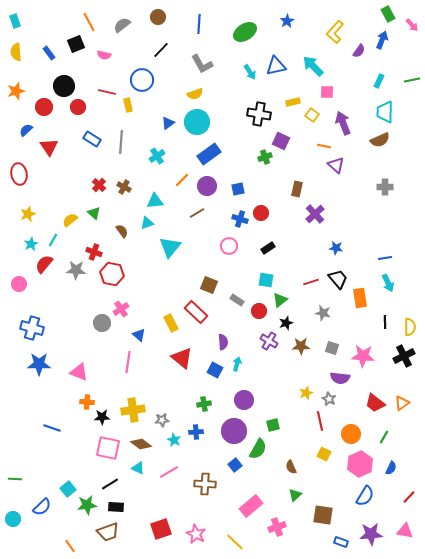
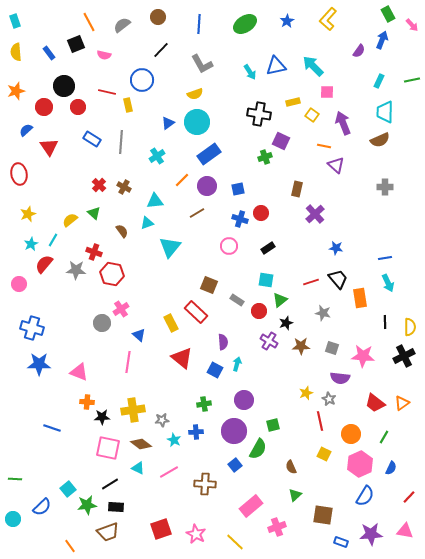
green ellipse at (245, 32): moved 8 px up
yellow L-shape at (335, 32): moved 7 px left, 13 px up
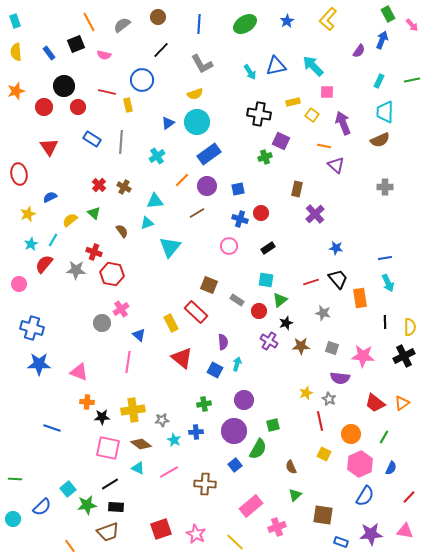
blue semicircle at (26, 130): moved 24 px right, 67 px down; rotated 16 degrees clockwise
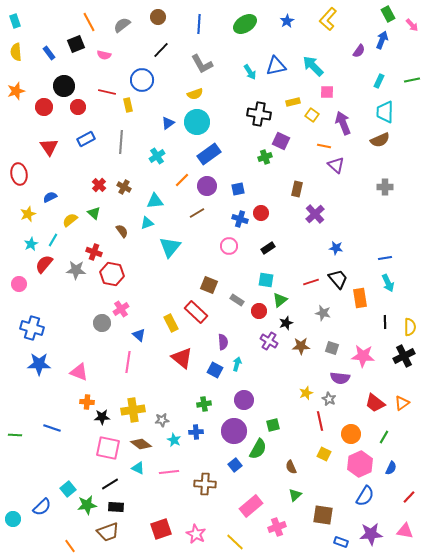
blue rectangle at (92, 139): moved 6 px left; rotated 60 degrees counterclockwise
pink line at (169, 472): rotated 24 degrees clockwise
green line at (15, 479): moved 44 px up
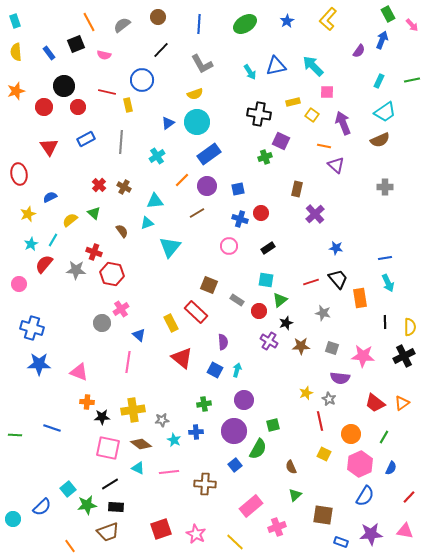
cyan trapezoid at (385, 112): rotated 125 degrees counterclockwise
cyan arrow at (237, 364): moved 6 px down
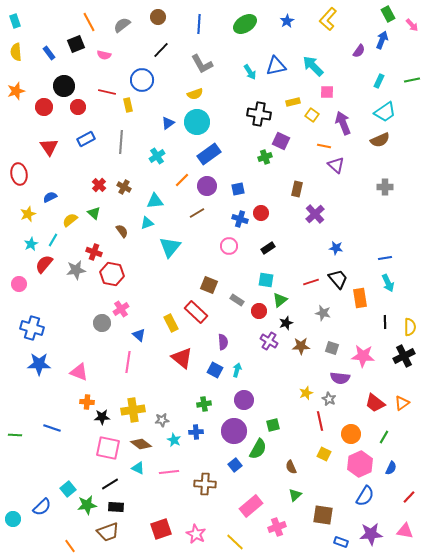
gray star at (76, 270): rotated 12 degrees counterclockwise
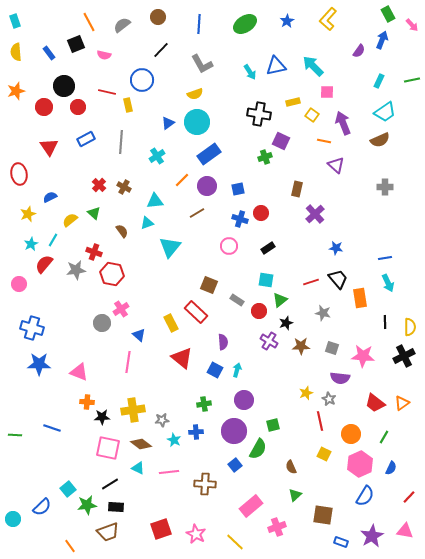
orange line at (324, 146): moved 5 px up
purple star at (371, 534): moved 1 px right, 2 px down; rotated 25 degrees counterclockwise
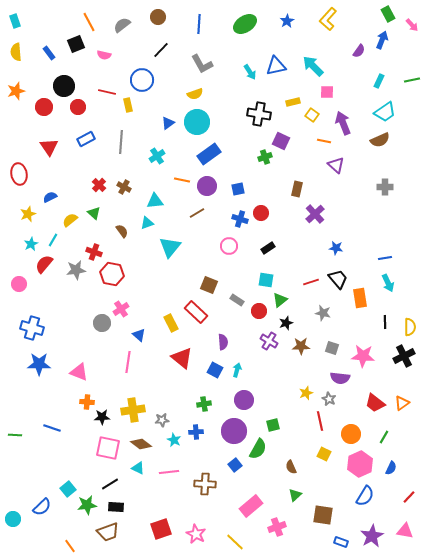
orange line at (182, 180): rotated 56 degrees clockwise
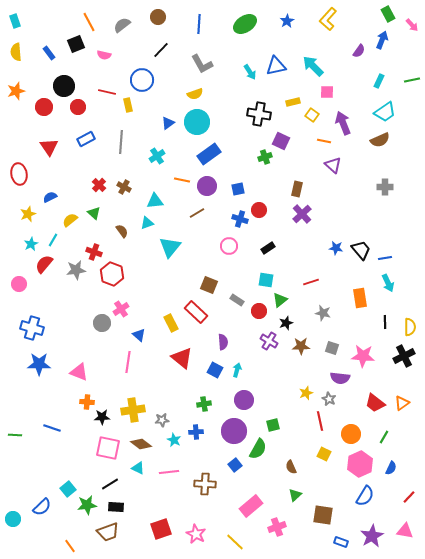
purple triangle at (336, 165): moved 3 px left
red circle at (261, 213): moved 2 px left, 3 px up
purple cross at (315, 214): moved 13 px left
red hexagon at (112, 274): rotated 10 degrees clockwise
black trapezoid at (338, 279): moved 23 px right, 29 px up
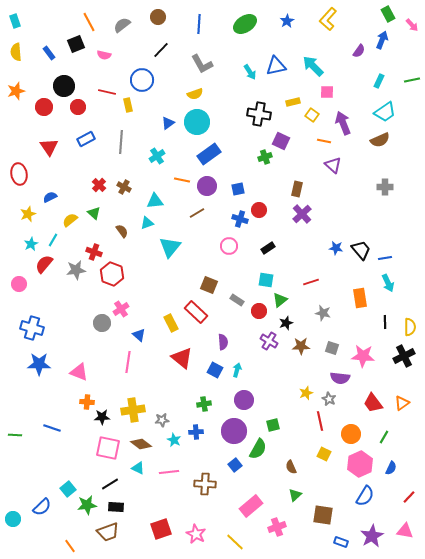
red trapezoid at (375, 403): moved 2 px left; rotated 15 degrees clockwise
